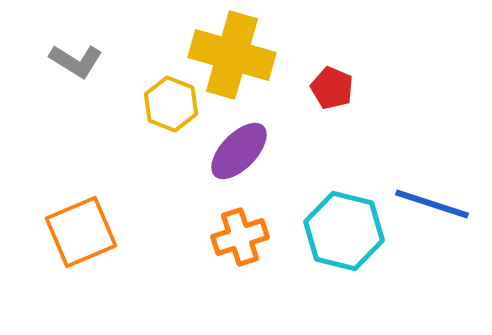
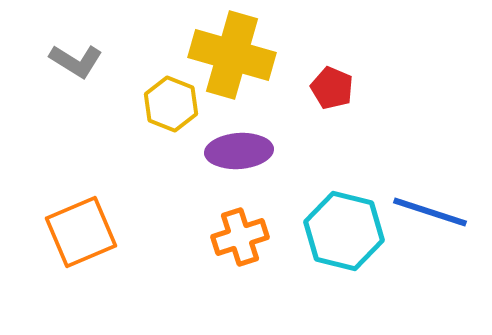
purple ellipse: rotated 42 degrees clockwise
blue line: moved 2 px left, 8 px down
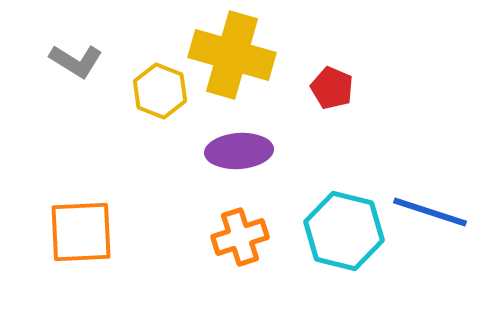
yellow hexagon: moved 11 px left, 13 px up
orange square: rotated 20 degrees clockwise
